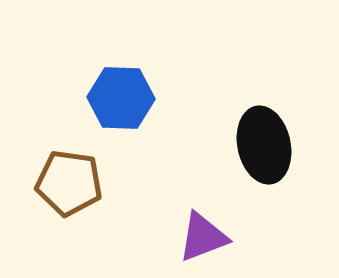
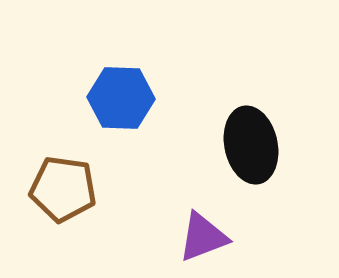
black ellipse: moved 13 px left
brown pentagon: moved 6 px left, 6 px down
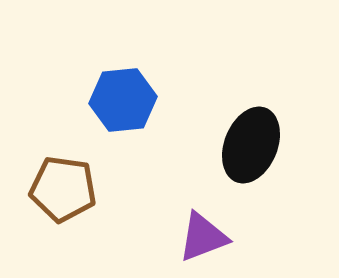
blue hexagon: moved 2 px right, 2 px down; rotated 8 degrees counterclockwise
black ellipse: rotated 34 degrees clockwise
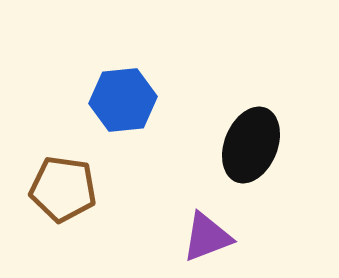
purple triangle: moved 4 px right
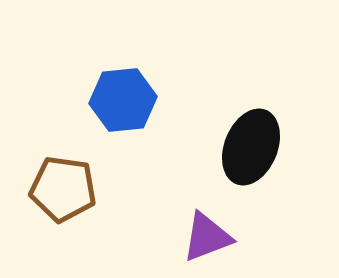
black ellipse: moved 2 px down
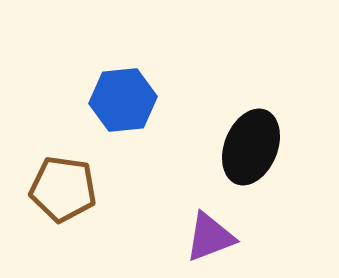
purple triangle: moved 3 px right
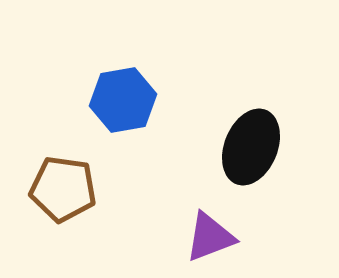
blue hexagon: rotated 4 degrees counterclockwise
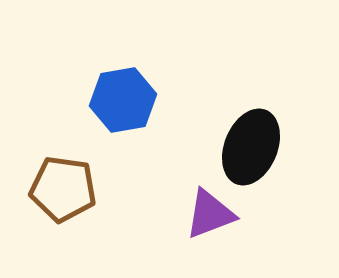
purple triangle: moved 23 px up
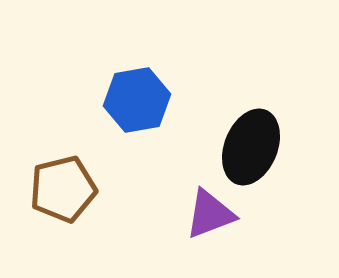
blue hexagon: moved 14 px right
brown pentagon: rotated 22 degrees counterclockwise
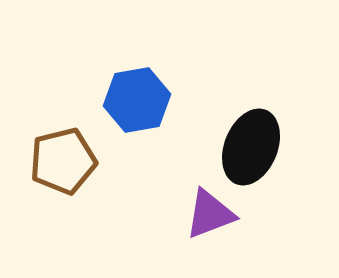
brown pentagon: moved 28 px up
